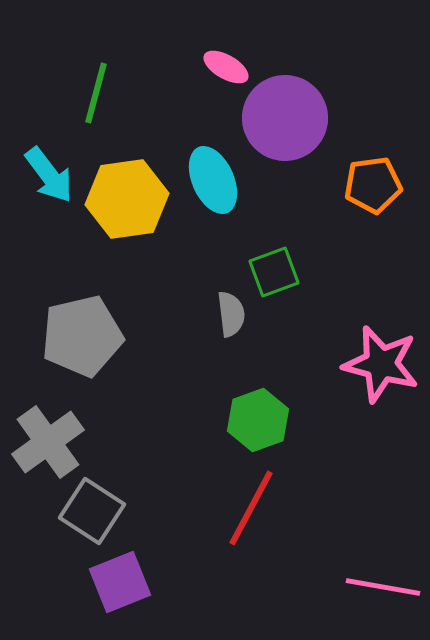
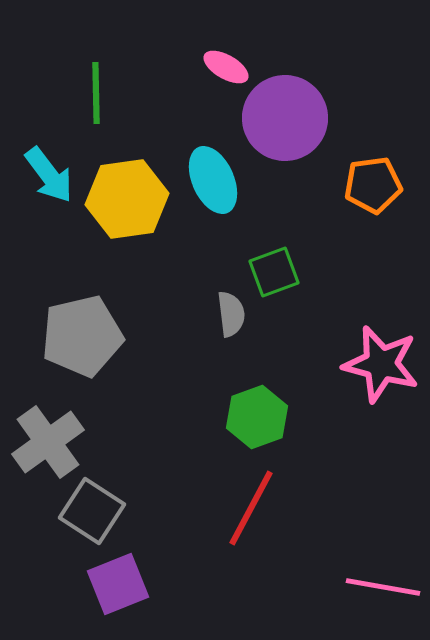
green line: rotated 16 degrees counterclockwise
green hexagon: moved 1 px left, 3 px up
purple square: moved 2 px left, 2 px down
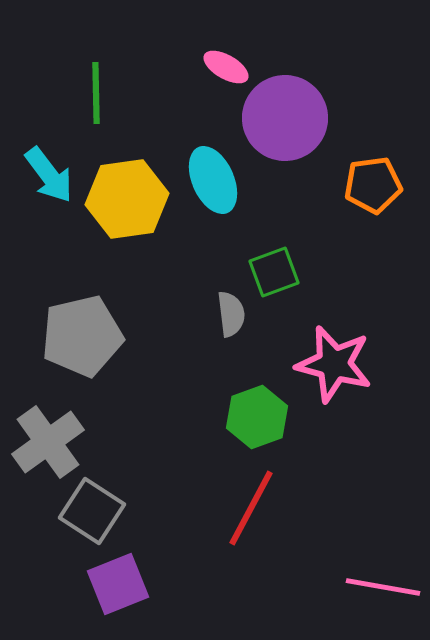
pink star: moved 47 px left
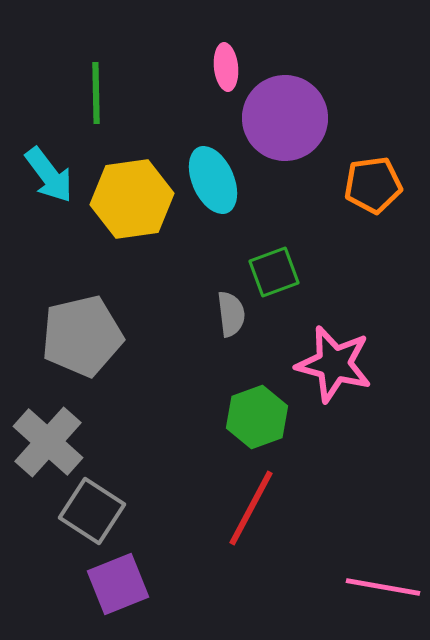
pink ellipse: rotated 54 degrees clockwise
yellow hexagon: moved 5 px right
gray cross: rotated 12 degrees counterclockwise
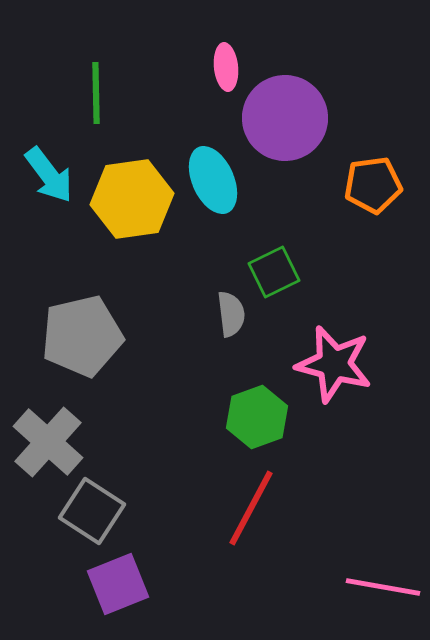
green square: rotated 6 degrees counterclockwise
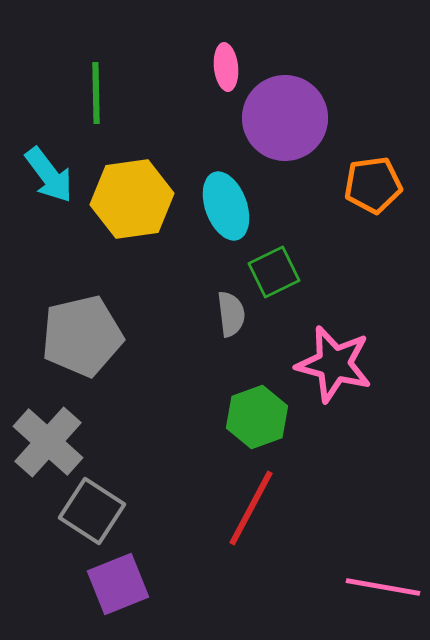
cyan ellipse: moved 13 px right, 26 px down; rotated 4 degrees clockwise
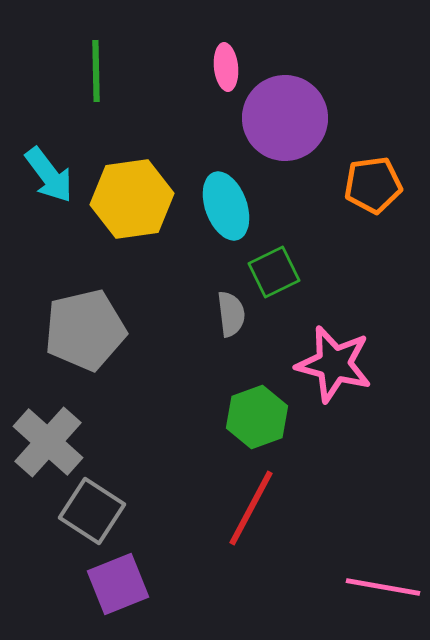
green line: moved 22 px up
gray pentagon: moved 3 px right, 6 px up
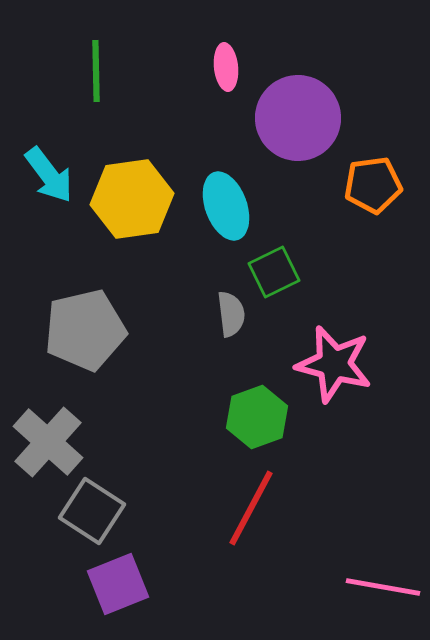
purple circle: moved 13 px right
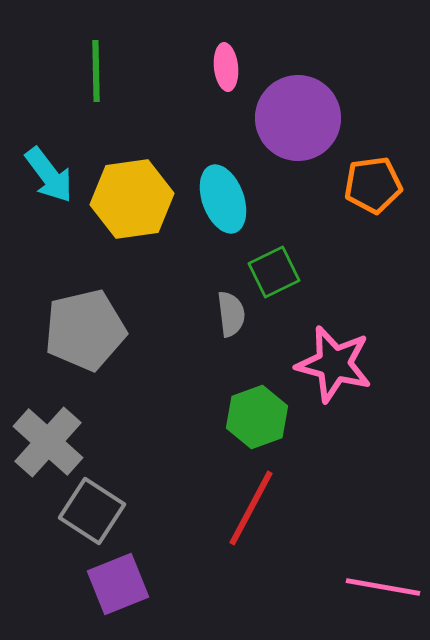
cyan ellipse: moved 3 px left, 7 px up
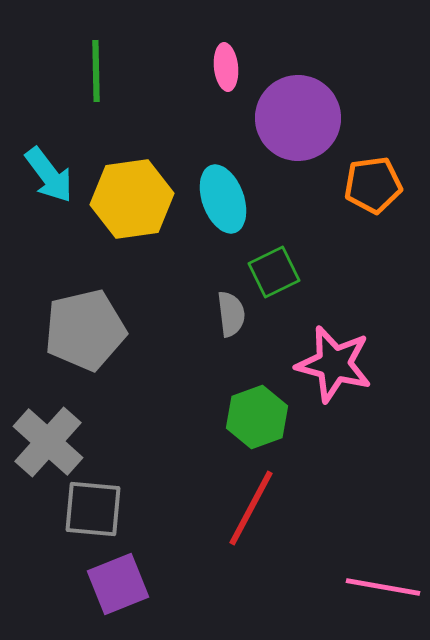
gray square: moved 1 px right, 2 px up; rotated 28 degrees counterclockwise
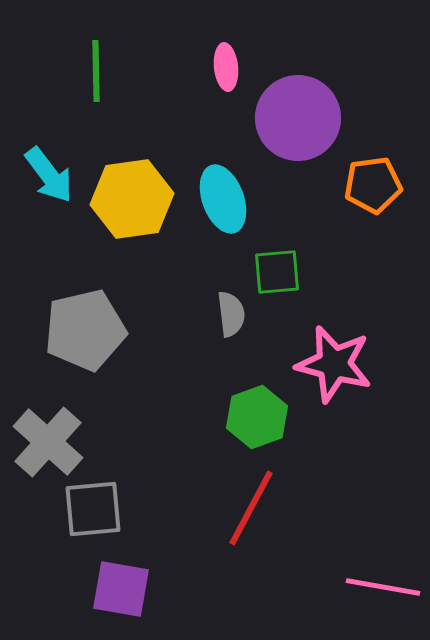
green square: moved 3 px right; rotated 21 degrees clockwise
gray square: rotated 10 degrees counterclockwise
purple square: moved 3 px right, 5 px down; rotated 32 degrees clockwise
